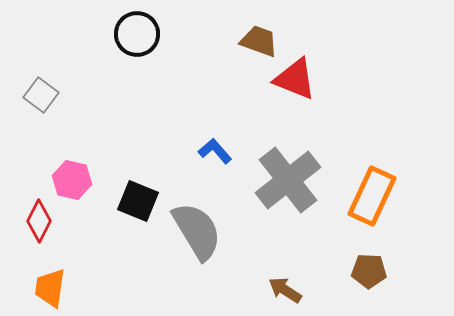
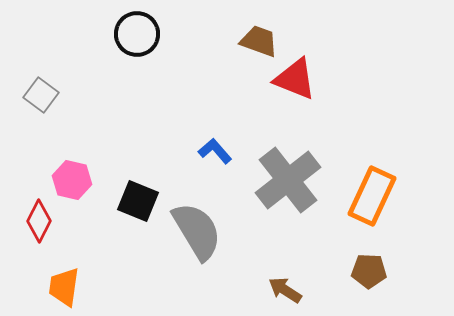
orange trapezoid: moved 14 px right, 1 px up
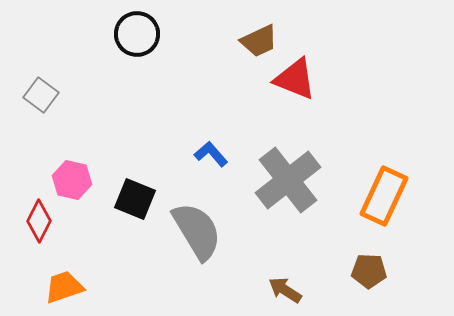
brown trapezoid: rotated 135 degrees clockwise
blue L-shape: moved 4 px left, 3 px down
orange rectangle: moved 12 px right
black square: moved 3 px left, 2 px up
orange trapezoid: rotated 63 degrees clockwise
